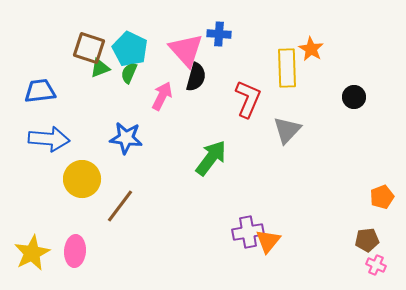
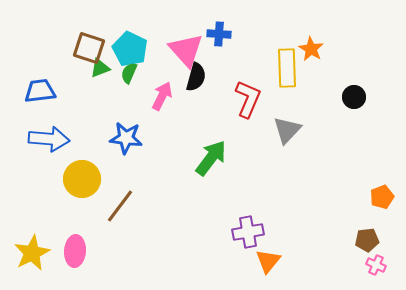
orange triangle: moved 20 px down
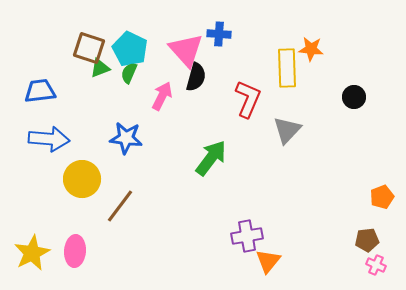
orange star: rotated 25 degrees counterclockwise
purple cross: moved 1 px left, 4 px down
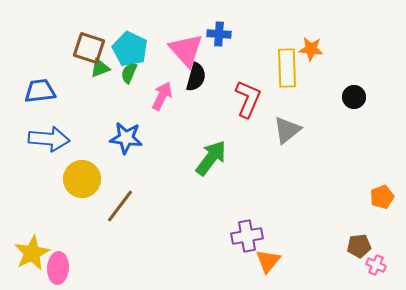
gray triangle: rotated 8 degrees clockwise
brown pentagon: moved 8 px left, 6 px down
pink ellipse: moved 17 px left, 17 px down
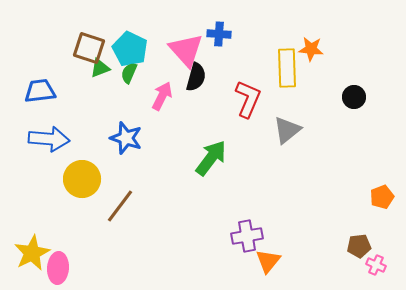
blue star: rotated 12 degrees clockwise
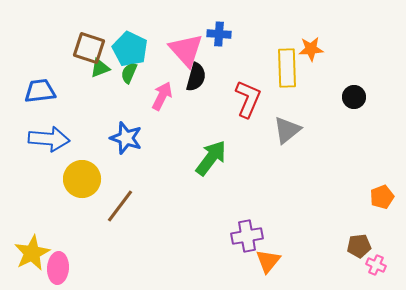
orange star: rotated 10 degrees counterclockwise
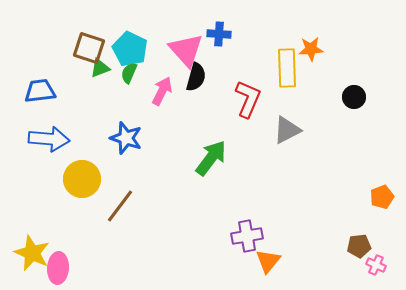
pink arrow: moved 5 px up
gray triangle: rotated 12 degrees clockwise
yellow star: rotated 21 degrees counterclockwise
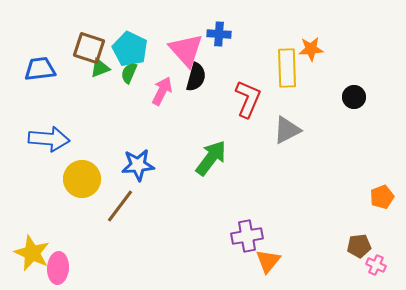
blue trapezoid: moved 22 px up
blue star: moved 12 px right, 27 px down; rotated 24 degrees counterclockwise
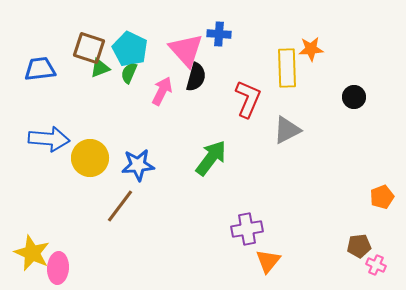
yellow circle: moved 8 px right, 21 px up
purple cross: moved 7 px up
